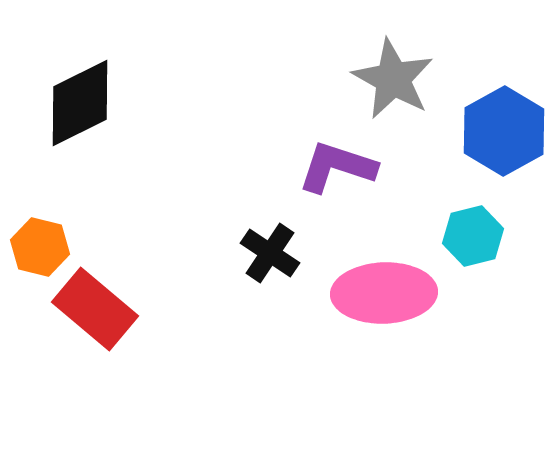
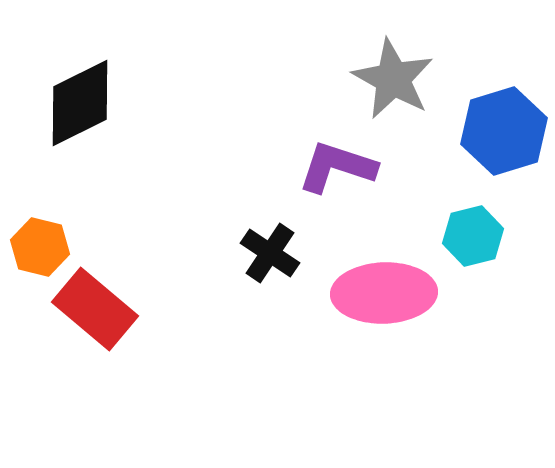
blue hexagon: rotated 12 degrees clockwise
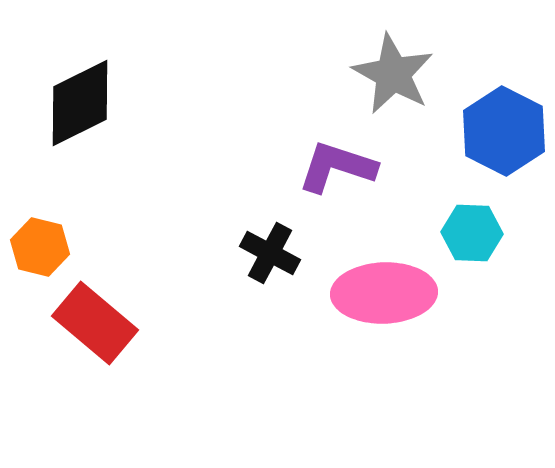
gray star: moved 5 px up
blue hexagon: rotated 16 degrees counterclockwise
cyan hexagon: moved 1 px left, 3 px up; rotated 16 degrees clockwise
black cross: rotated 6 degrees counterclockwise
red rectangle: moved 14 px down
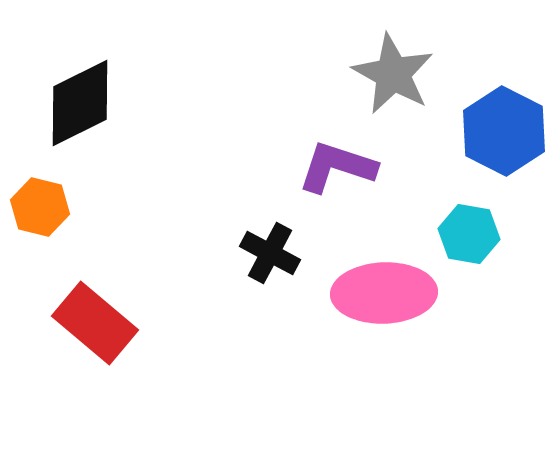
cyan hexagon: moved 3 px left, 1 px down; rotated 8 degrees clockwise
orange hexagon: moved 40 px up
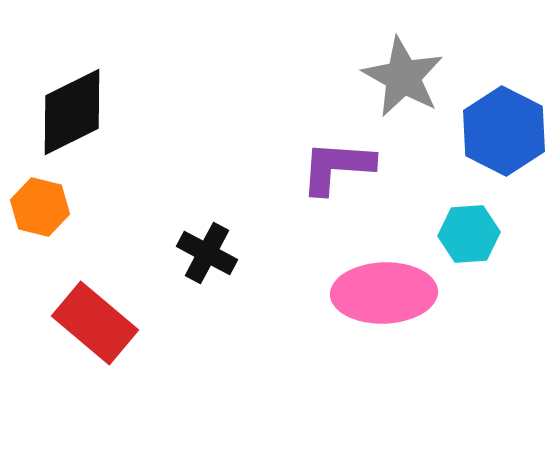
gray star: moved 10 px right, 3 px down
black diamond: moved 8 px left, 9 px down
purple L-shape: rotated 14 degrees counterclockwise
cyan hexagon: rotated 14 degrees counterclockwise
black cross: moved 63 px left
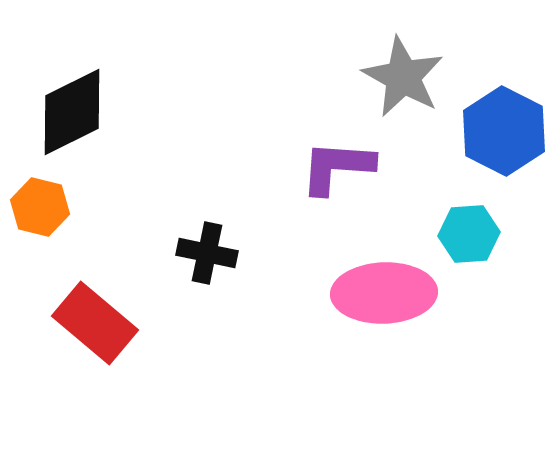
black cross: rotated 16 degrees counterclockwise
